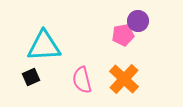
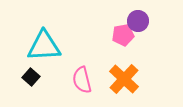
black square: rotated 24 degrees counterclockwise
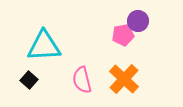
black square: moved 2 px left, 3 px down
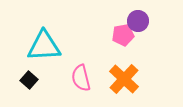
pink semicircle: moved 1 px left, 2 px up
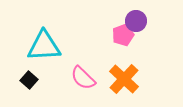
purple circle: moved 2 px left
pink pentagon: rotated 10 degrees counterclockwise
pink semicircle: moved 2 px right; rotated 32 degrees counterclockwise
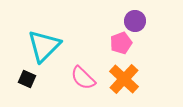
purple circle: moved 1 px left
pink pentagon: moved 2 px left, 8 px down
cyan triangle: rotated 42 degrees counterclockwise
black square: moved 2 px left, 1 px up; rotated 18 degrees counterclockwise
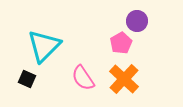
purple circle: moved 2 px right
pink pentagon: rotated 10 degrees counterclockwise
pink semicircle: rotated 12 degrees clockwise
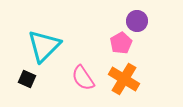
orange cross: rotated 12 degrees counterclockwise
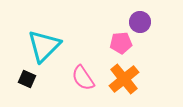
purple circle: moved 3 px right, 1 px down
pink pentagon: rotated 25 degrees clockwise
orange cross: rotated 20 degrees clockwise
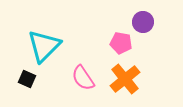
purple circle: moved 3 px right
pink pentagon: rotated 15 degrees clockwise
orange cross: moved 1 px right
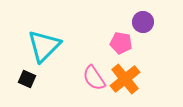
pink semicircle: moved 11 px right
